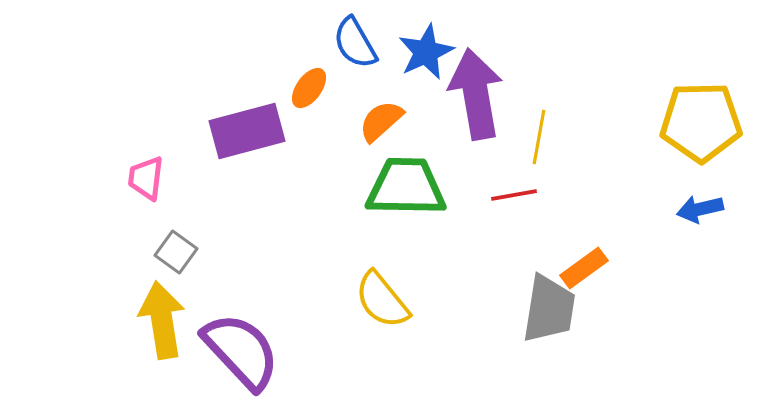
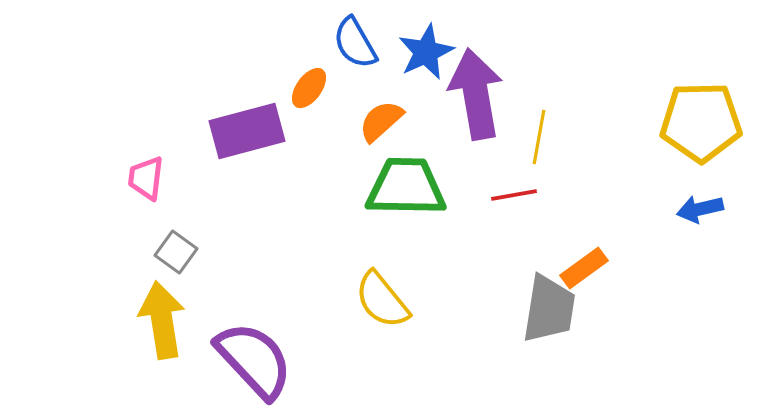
purple semicircle: moved 13 px right, 9 px down
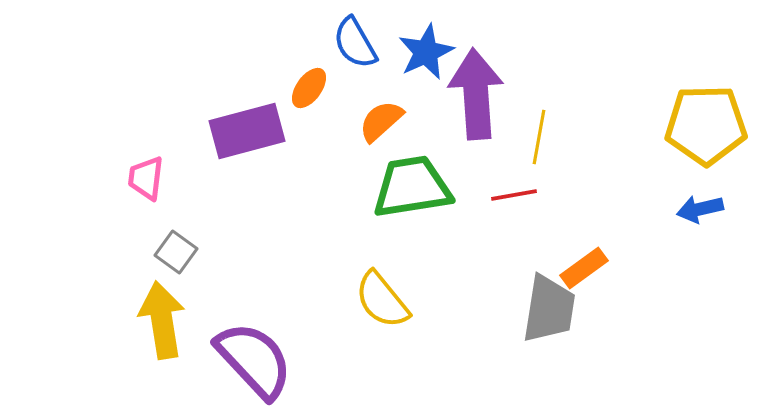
purple arrow: rotated 6 degrees clockwise
yellow pentagon: moved 5 px right, 3 px down
green trapezoid: moved 6 px right; rotated 10 degrees counterclockwise
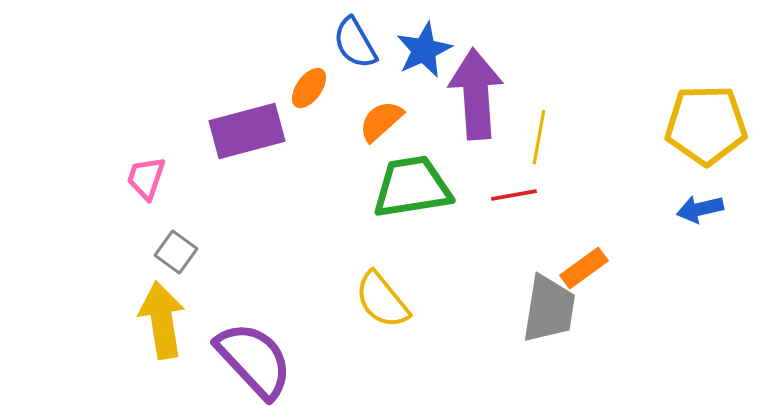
blue star: moved 2 px left, 2 px up
pink trapezoid: rotated 12 degrees clockwise
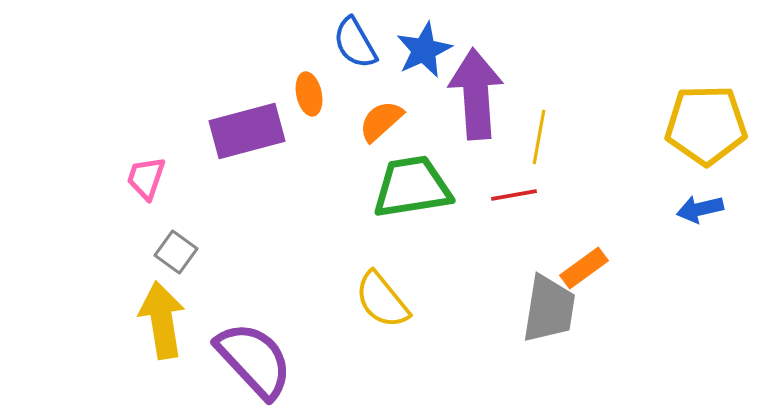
orange ellipse: moved 6 px down; rotated 48 degrees counterclockwise
